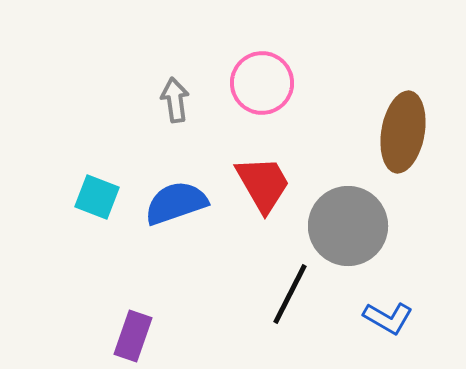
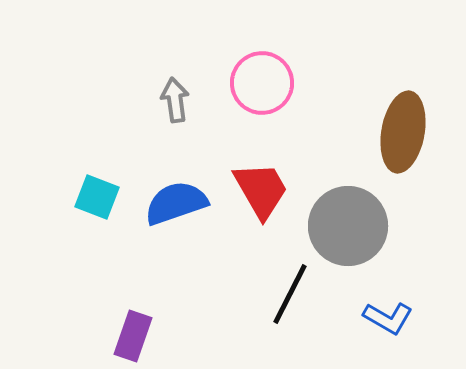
red trapezoid: moved 2 px left, 6 px down
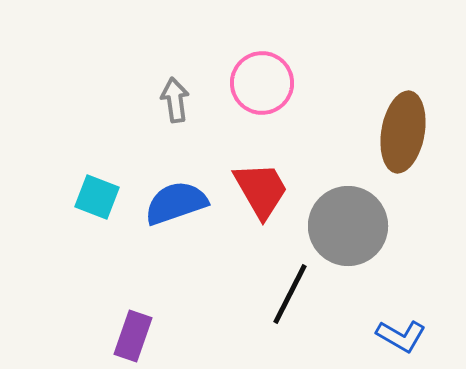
blue L-shape: moved 13 px right, 18 px down
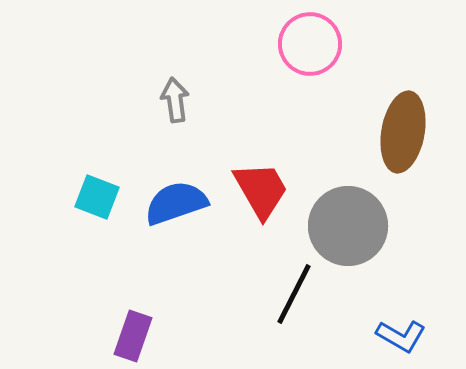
pink circle: moved 48 px right, 39 px up
black line: moved 4 px right
